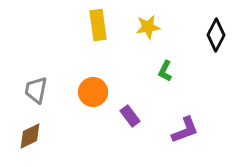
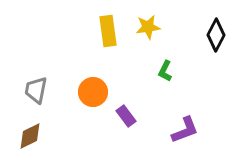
yellow rectangle: moved 10 px right, 6 px down
purple rectangle: moved 4 px left
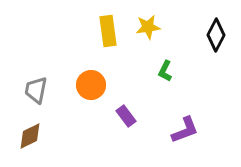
orange circle: moved 2 px left, 7 px up
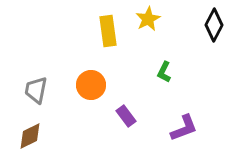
yellow star: moved 8 px up; rotated 20 degrees counterclockwise
black diamond: moved 2 px left, 10 px up
green L-shape: moved 1 px left, 1 px down
purple L-shape: moved 1 px left, 2 px up
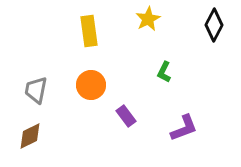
yellow rectangle: moved 19 px left
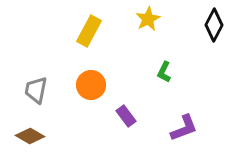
yellow rectangle: rotated 36 degrees clockwise
brown diamond: rotated 56 degrees clockwise
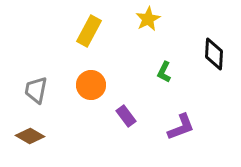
black diamond: moved 29 px down; rotated 24 degrees counterclockwise
purple L-shape: moved 3 px left, 1 px up
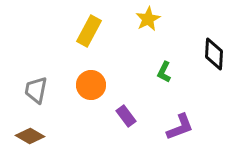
purple L-shape: moved 1 px left
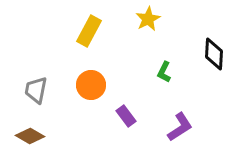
purple L-shape: rotated 12 degrees counterclockwise
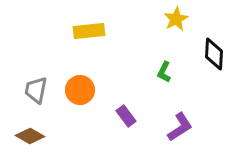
yellow star: moved 28 px right
yellow rectangle: rotated 56 degrees clockwise
orange circle: moved 11 px left, 5 px down
